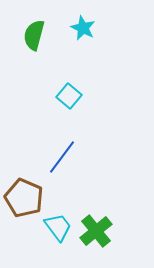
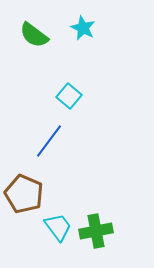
green semicircle: rotated 68 degrees counterclockwise
blue line: moved 13 px left, 16 px up
brown pentagon: moved 4 px up
green cross: rotated 28 degrees clockwise
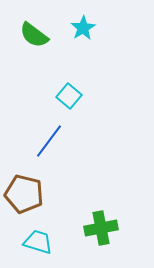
cyan star: rotated 15 degrees clockwise
brown pentagon: rotated 9 degrees counterclockwise
cyan trapezoid: moved 20 px left, 15 px down; rotated 36 degrees counterclockwise
green cross: moved 5 px right, 3 px up
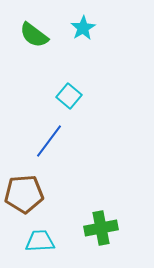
brown pentagon: rotated 18 degrees counterclockwise
cyan trapezoid: moved 2 px right, 1 px up; rotated 20 degrees counterclockwise
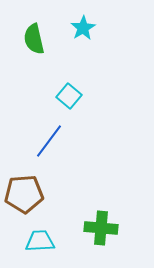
green semicircle: moved 4 px down; rotated 40 degrees clockwise
green cross: rotated 16 degrees clockwise
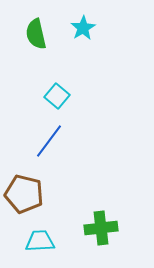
green semicircle: moved 2 px right, 5 px up
cyan square: moved 12 px left
brown pentagon: rotated 18 degrees clockwise
green cross: rotated 12 degrees counterclockwise
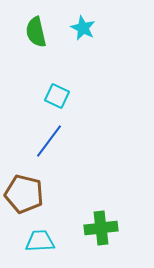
cyan star: rotated 15 degrees counterclockwise
green semicircle: moved 2 px up
cyan square: rotated 15 degrees counterclockwise
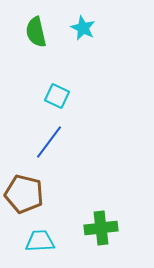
blue line: moved 1 px down
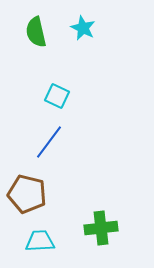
brown pentagon: moved 3 px right
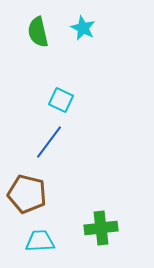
green semicircle: moved 2 px right
cyan square: moved 4 px right, 4 px down
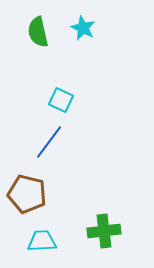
green cross: moved 3 px right, 3 px down
cyan trapezoid: moved 2 px right
